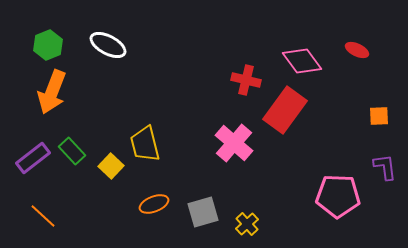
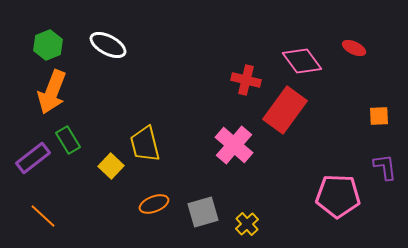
red ellipse: moved 3 px left, 2 px up
pink cross: moved 2 px down
green rectangle: moved 4 px left, 11 px up; rotated 12 degrees clockwise
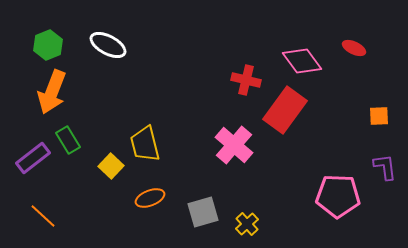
orange ellipse: moved 4 px left, 6 px up
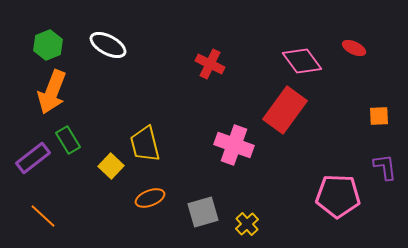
red cross: moved 36 px left, 16 px up; rotated 12 degrees clockwise
pink cross: rotated 21 degrees counterclockwise
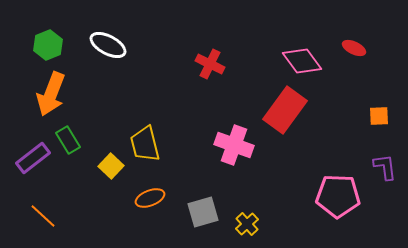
orange arrow: moved 1 px left, 2 px down
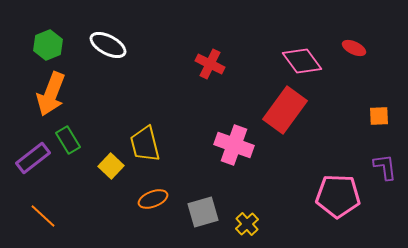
orange ellipse: moved 3 px right, 1 px down
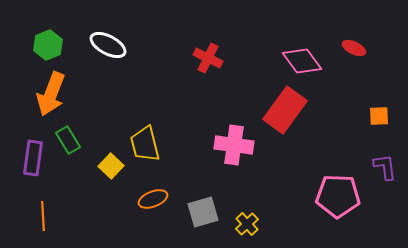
red cross: moved 2 px left, 6 px up
pink cross: rotated 12 degrees counterclockwise
purple rectangle: rotated 44 degrees counterclockwise
orange line: rotated 44 degrees clockwise
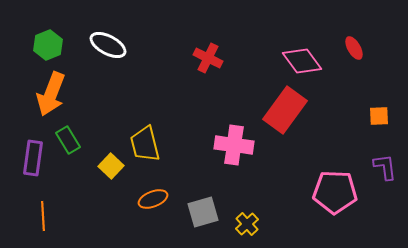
red ellipse: rotated 35 degrees clockwise
pink pentagon: moved 3 px left, 4 px up
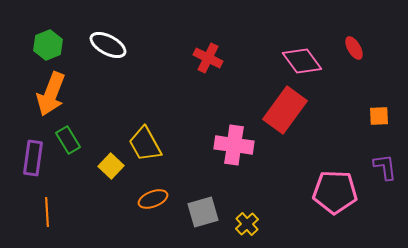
yellow trapezoid: rotated 15 degrees counterclockwise
orange line: moved 4 px right, 4 px up
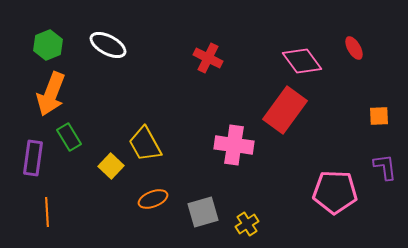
green rectangle: moved 1 px right, 3 px up
yellow cross: rotated 10 degrees clockwise
